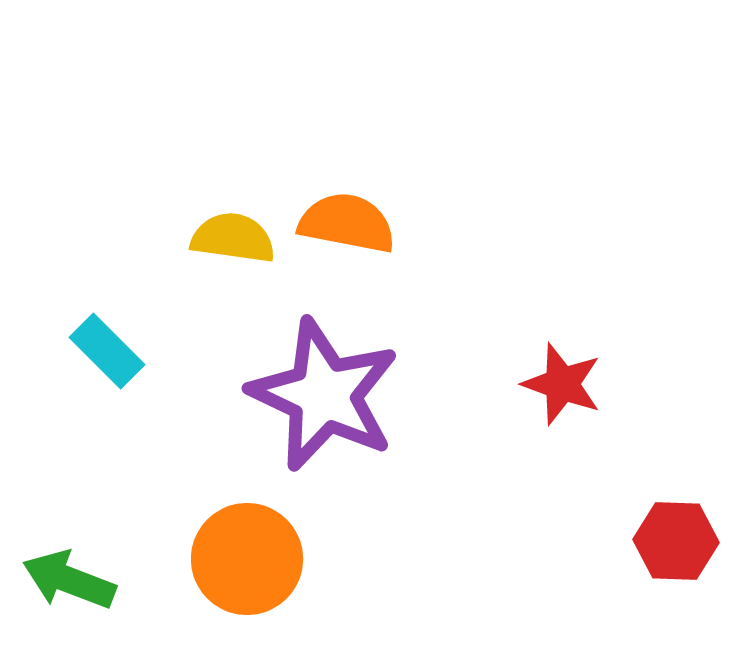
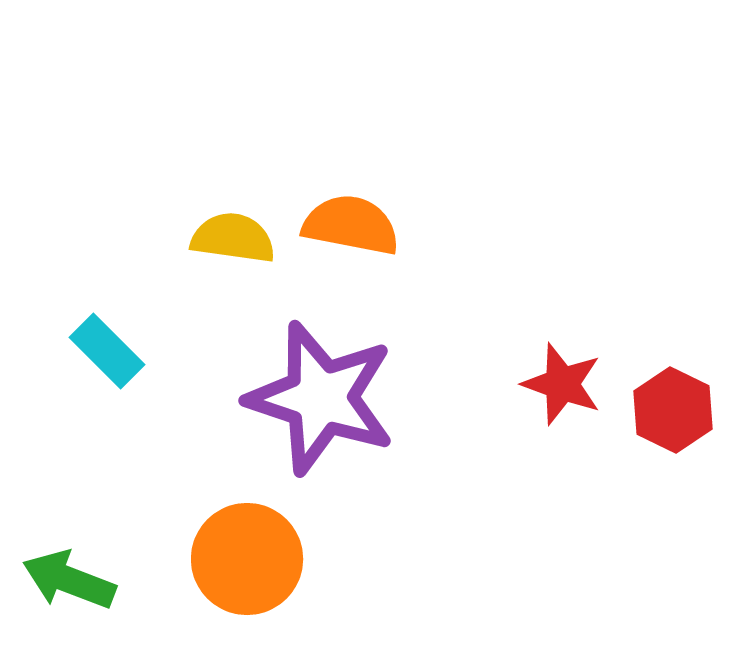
orange semicircle: moved 4 px right, 2 px down
purple star: moved 3 px left, 3 px down; rotated 7 degrees counterclockwise
red hexagon: moved 3 px left, 131 px up; rotated 24 degrees clockwise
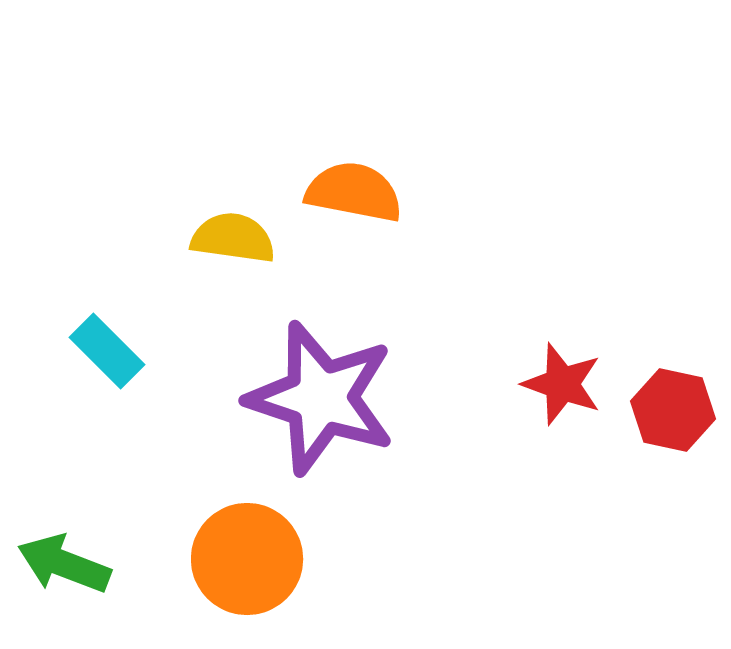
orange semicircle: moved 3 px right, 33 px up
red hexagon: rotated 14 degrees counterclockwise
green arrow: moved 5 px left, 16 px up
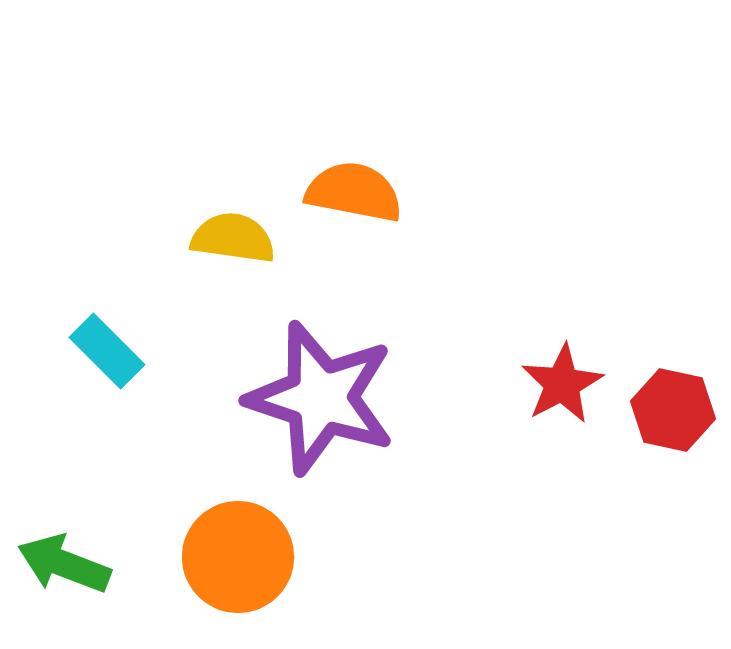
red star: rotated 24 degrees clockwise
orange circle: moved 9 px left, 2 px up
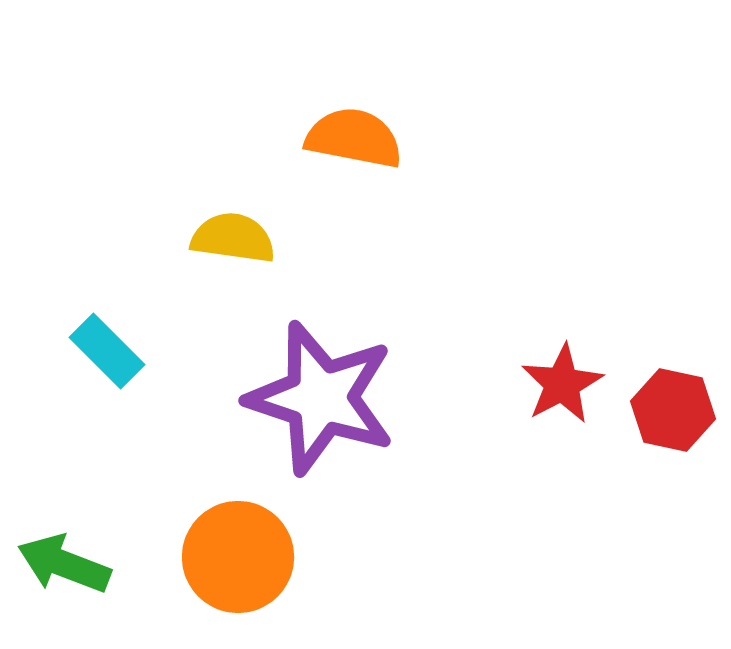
orange semicircle: moved 54 px up
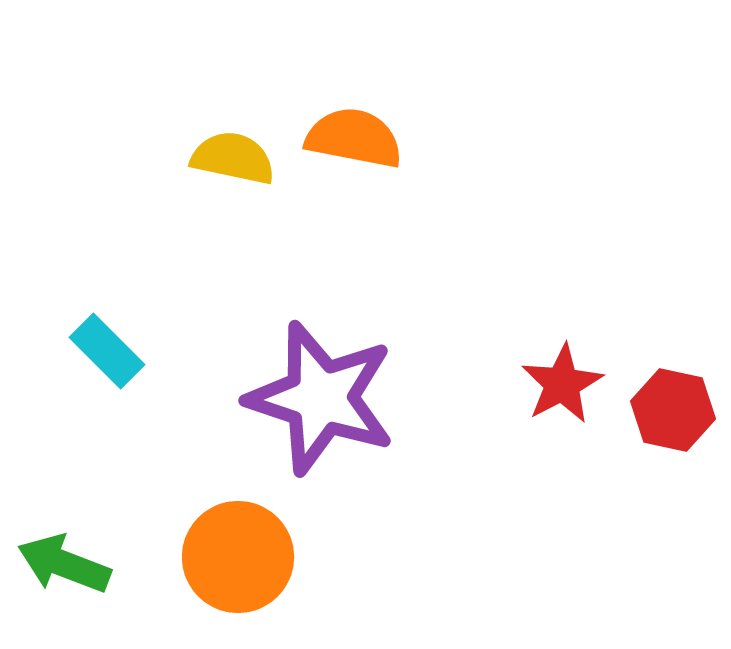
yellow semicircle: moved 80 px up; rotated 4 degrees clockwise
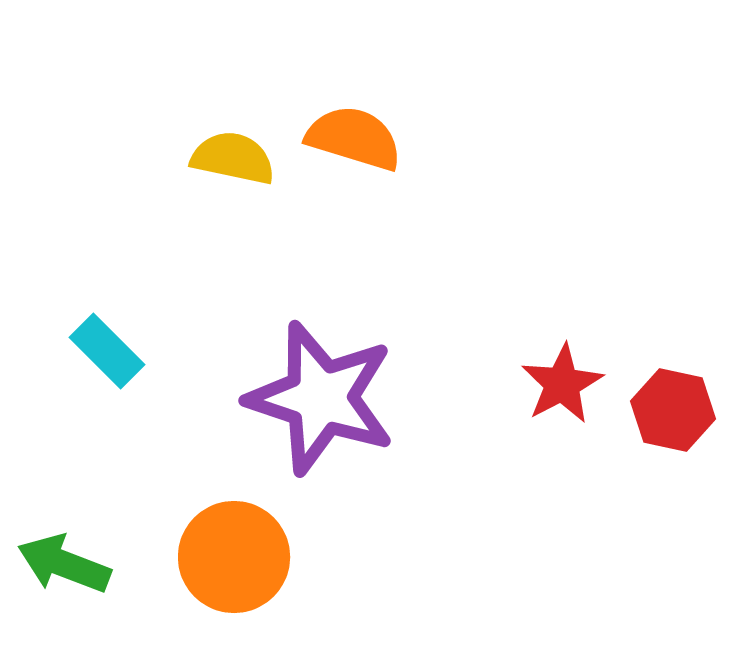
orange semicircle: rotated 6 degrees clockwise
orange circle: moved 4 px left
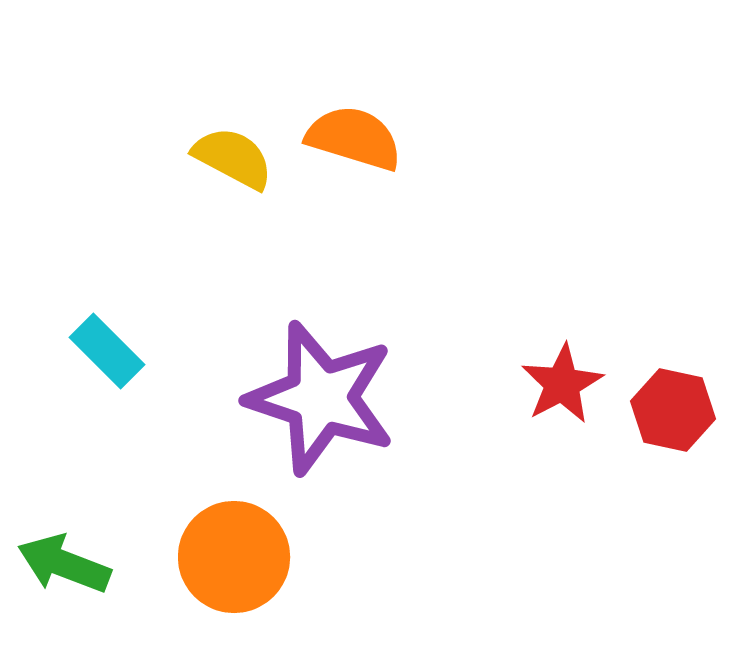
yellow semicircle: rotated 16 degrees clockwise
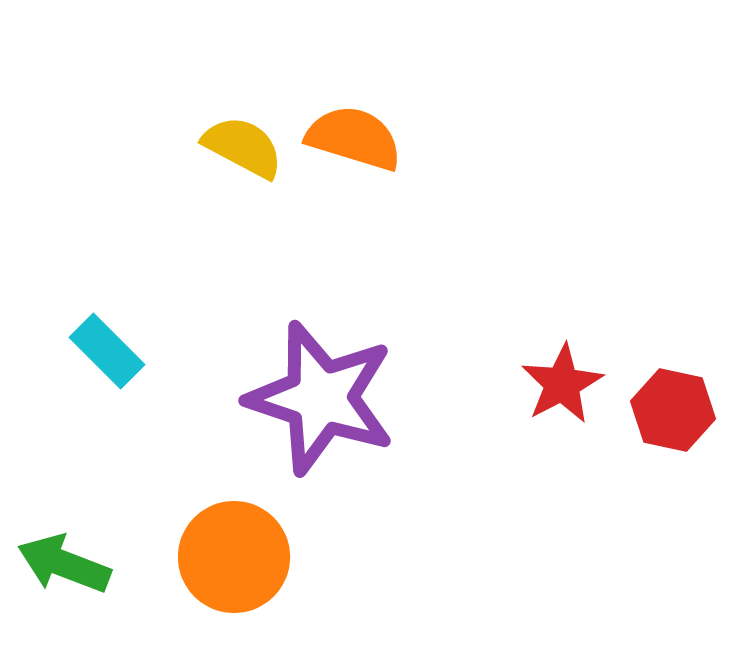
yellow semicircle: moved 10 px right, 11 px up
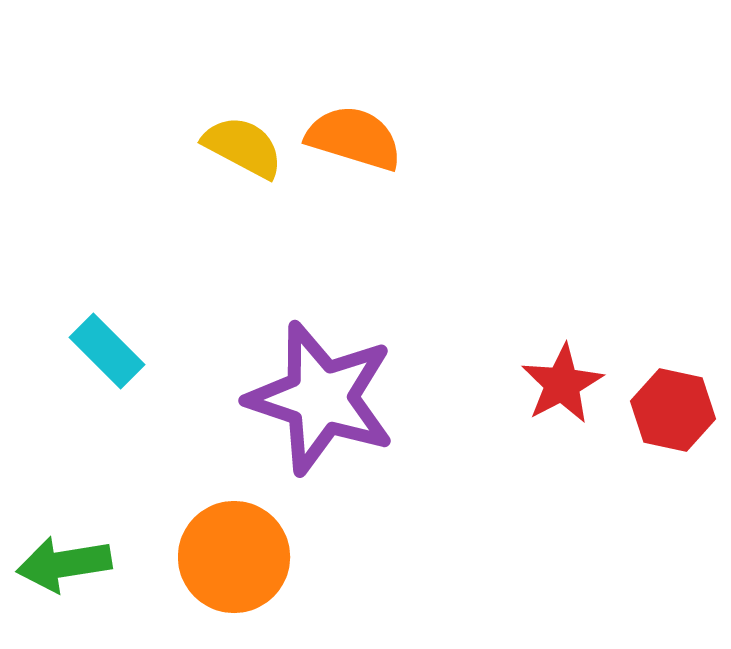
green arrow: rotated 30 degrees counterclockwise
